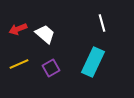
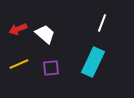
white line: rotated 36 degrees clockwise
purple square: rotated 24 degrees clockwise
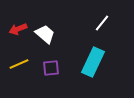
white line: rotated 18 degrees clockwise
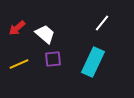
red arrow: moved 1 px left, 1 px up; rotated 18 degrees counterclockwise
purple square: moved 2 px right, 9 px up
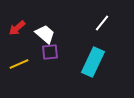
purple square: moved 3 px left, 7 px up
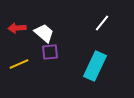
red arrow: rotated 36 degrees clockwise
white trapezoid: moved 1 px left, 1 px up
cyan rectangle: moved 2 px right, 4 px down
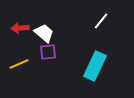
white line: moved 1 px left, 2 px up
red arrow: moved 3 px right
purple square: moved 2 px left
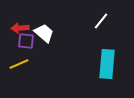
purple square: moved 22 px left, 11 px up; rotated 12 degrees clockwise
cyan rectangle: moved 12 px right, 2 px up; rotated 20 degrees counterclockwise
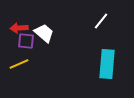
red arrow: moved 1 px left
